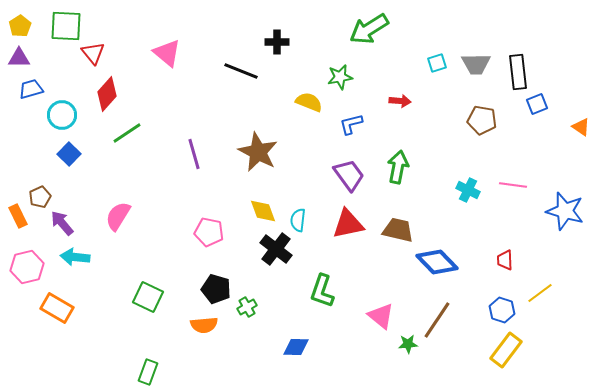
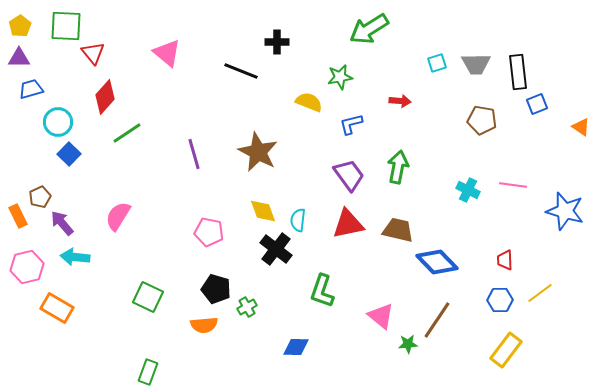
red diamond at (107, 94): moved 2 px left, 3 px down
cyan circle at (62, 115): moved 4 px left, 7 px down
blue hexagon at (502, 310): moved 2 px left, 10 px up; rotated 20 degrees counterclockwise
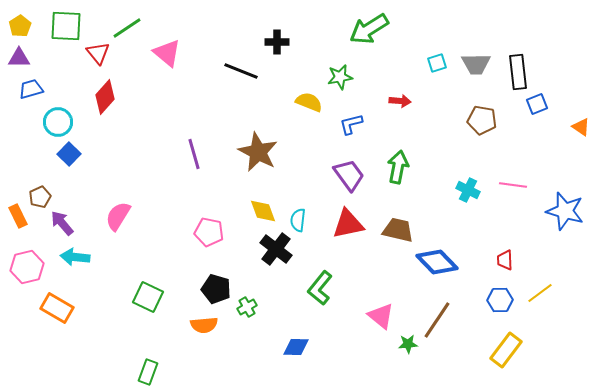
red triangle at (93, 53): moved 5 px right
green line at (127, 133): moved 105 px up
green L-shape at (322, 291): moved 2 px left, 3 px up; rotated 20 degrees clockwise
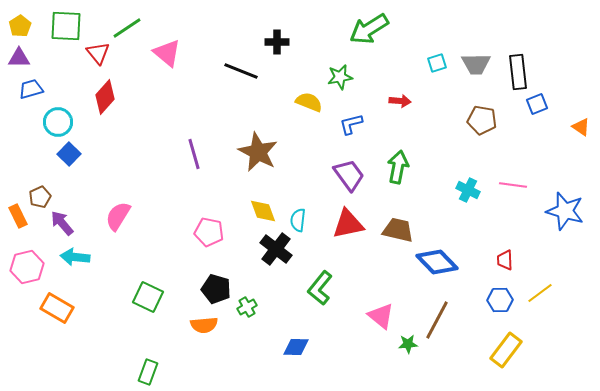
brown line at (437, 320): rotated 6 degrees counterclockwise
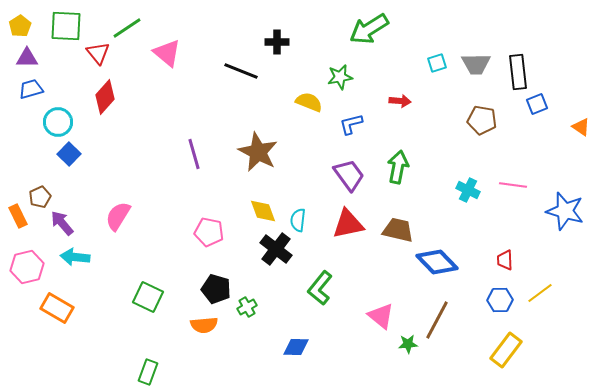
purple triangle at (19, 58): moved 8 px right
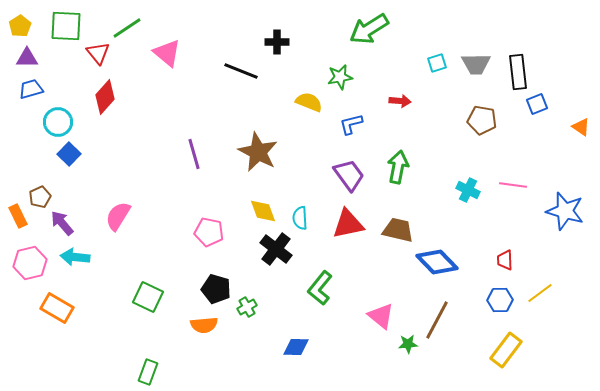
cyan semicircle at (298, 220): moved 2 px right, 2 px up; rotated 10 degrees counterclockwise
pink hexagon at (27, 267): moved 3 px right, 4 px up
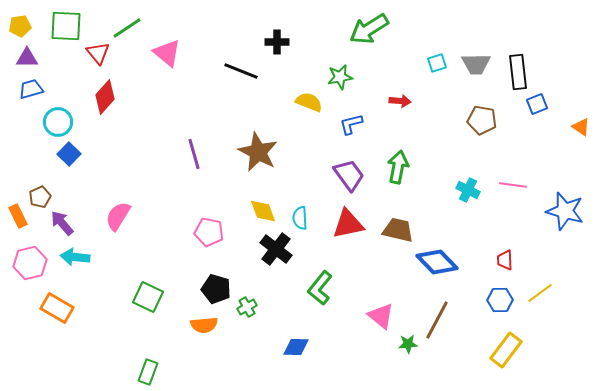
yellow pentagon at (20, 26): rotated 25 degrees clockwise
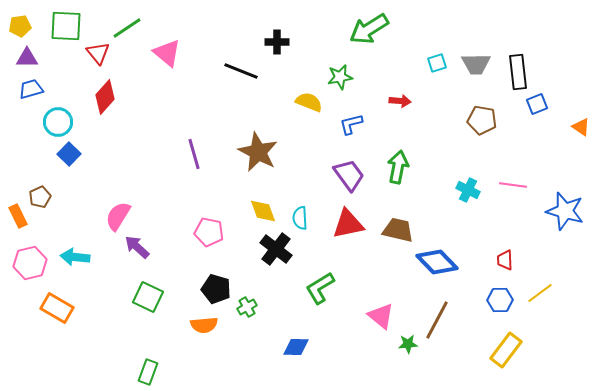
purple arrow at (62, 223): moved 75 px right, 24 px down; rotated 8 degrees counterclockwise
green L-shape at (320, 288): rotated 20 degrees clockwise
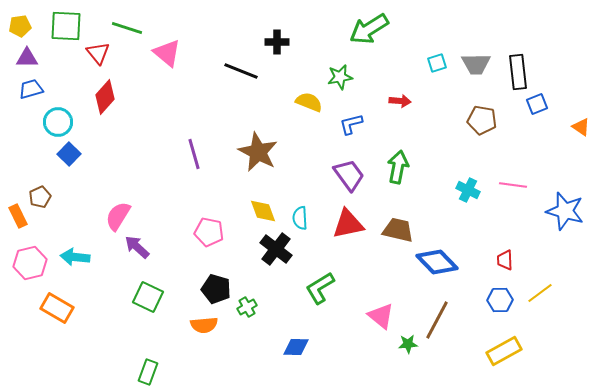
green line at (127, 28): rotated 52 degrees clockwise
yellow rectangle at (506, 350): moved 2 px left, 1 px down; rotated 24 degrees clockwise
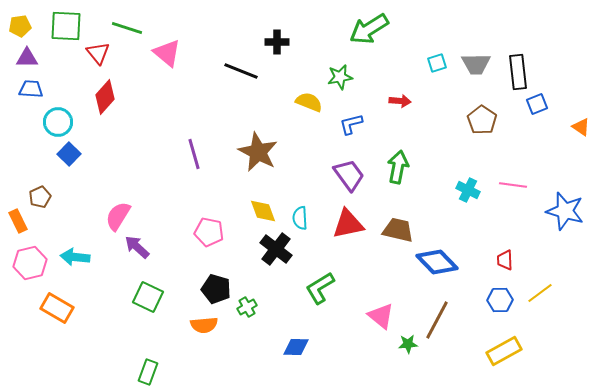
blue trapezoid at (31, 89): rotated 20 degrees clockwise
brown pentagon at (482, 120): rotated 24 degrees clockwise
orange rectangle at (18, 216): moved 5 px down
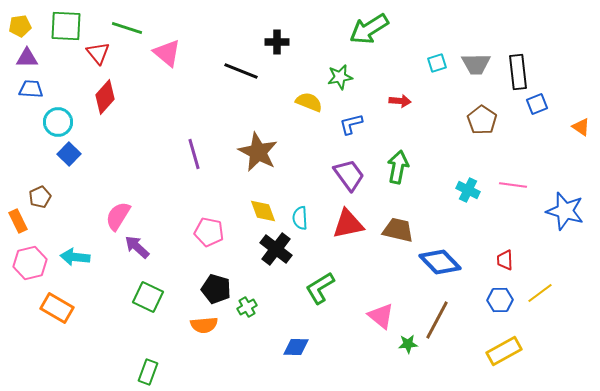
blue diamond at (437, 262): moved 3 px right
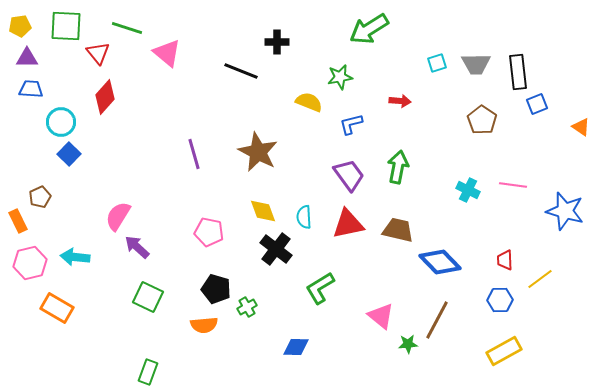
cyan circle at (58, 122): moved 3 px right
cyan semicircle at (300, 218): moved 4 px right, 1 px up
yellow line at (540, 293): moved 14 px up
